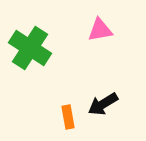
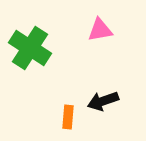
black arrow: moved 3 px up; rotated 12 degrees clockwise
orange rectangle: rotated 15 degrees clockwise
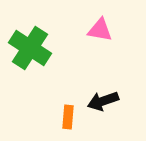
pink triangle: rotated 20 degrees clockwise
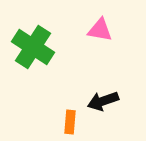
green cross: moved 3 px right, 1 px up
orange rectangle: moved 2 px right, 5 px down
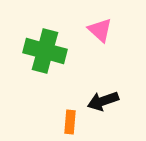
pink triangle: rotated 32 degrees clockwise
green cross: moved 12 px right, 4 px down; rotated 18 degrees counterclockwise
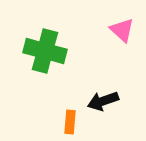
pink triangle: moved 22 px right
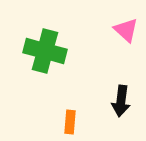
pink triangle: moved 4 px right
black arrow: moved 18 px right; rotated 64 degrees counterclockwise
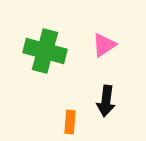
pink triangle: moved 22 px left, 15 px down; rotated 44 degrees clockwise
black arrow: moved 15 px left
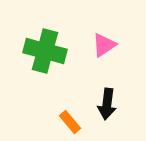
black arrow: moved 1 px right, 3 px down
orange rectangle: rotated 45 degrees counterclockwise
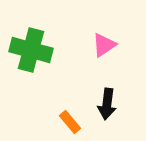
green cross: moved 14 px left, 1 px up
